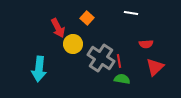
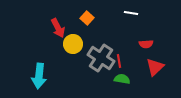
cyan arrow: moved 7 px down
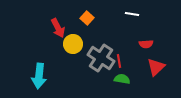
white line: moved 1 px right, 1 px down
red triangle: moved 1 px right
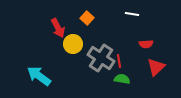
cyan arrow: rotated 120 degrees clockwise
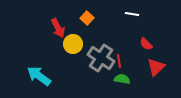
red semicircle: rotated 48 degrees clockwise
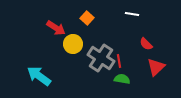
red arrow: moved 2 px left; rotated 30 degrees counterclockwise
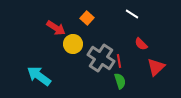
white line: rotated 24 degrees clockwise
red semicircle: moved 5 px left
green semicircle: moved 2 px left, 2 px down; rotated 63 degrees clockwise
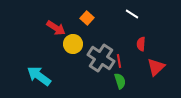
red semicircle: rotated 48 degrees clockwise
